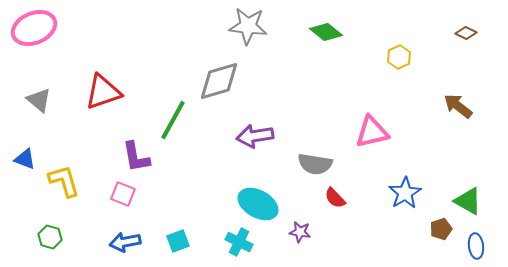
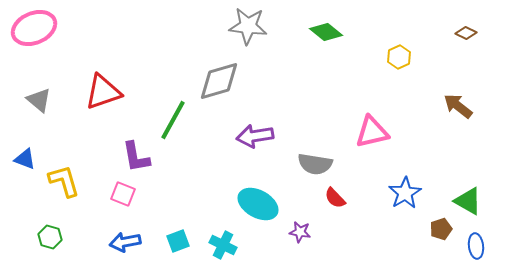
cyan cross: moved 16 px left, 3 px down
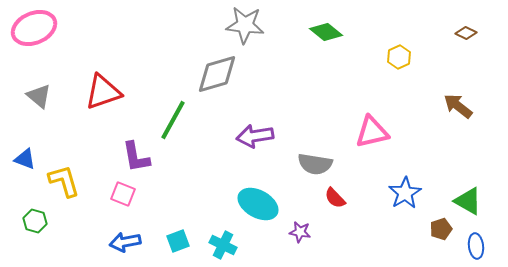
gray star: moved 3 px left, 1 px up
gray diamond: moved 2 px left, 7 px up
gray triangle: moved 4 px up
green hexagon: moved 15 px left, 16 px up
